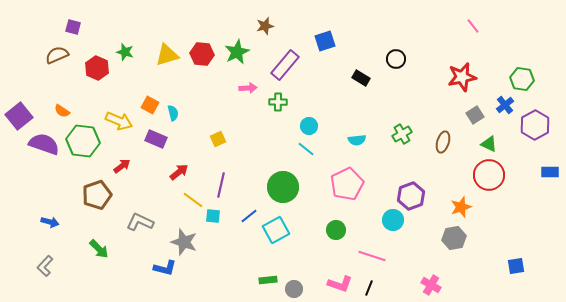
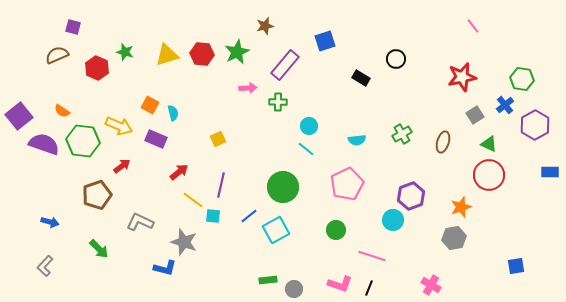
yellow arrow at (119, 121): moved 5 px down
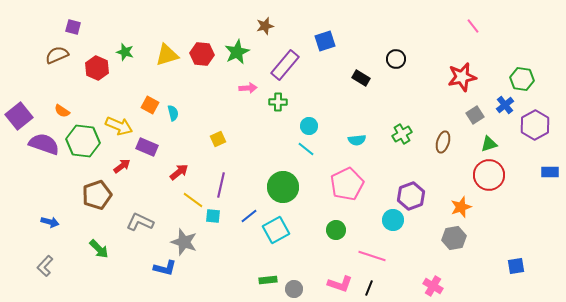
purple rectangle at (156, 139): moved 9 px left, 8 px down
green triangle at (489, 144): rotated 42 degrees counterclockwise
pink cross at (431, 285): moved 2 px right, 1 px down
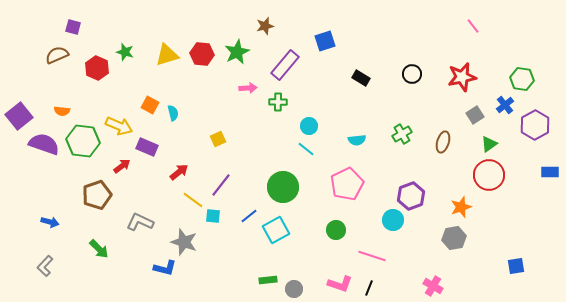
black circle at (396, 59): moved 16 px right, 15 px down
orange semicircle at (62, 111): rotated 28 degrees counterclockwise
green triangle at (489, 144): rotated 18 degrees counterclockwise
purple line at (221, 185): rotated 25 degrees clockwise
